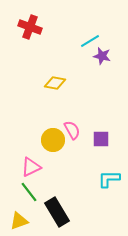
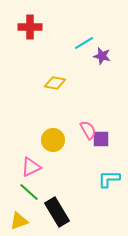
red cross: rotated 20 degrees counterclockwise
cyan line: moved 6 px left, 2 px down
pink semicircle: moved 16 px right
green line: rotated 10 degrees counterclockwise
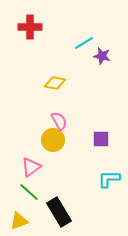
pink semicircle: moved 29 px left, 9 px up
pink triangle: rotated 10 degrees counterclockwise
black rectangle: moved 2 px right
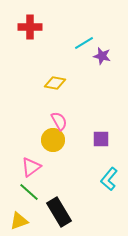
cyan L-shape: rotated 50 degrees counterclockwise
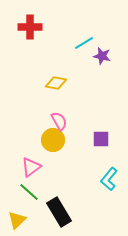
yellow diamond: moved 1 px right
yellow triangle: moved 2 px left, 1 px up; rotated 24 degrees counterclockwise
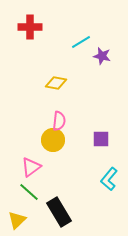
cyan line: moved 3 px left, 1 px up
pink semicircle: rotated 36 degrees clockwise
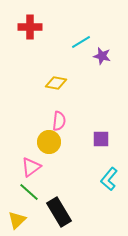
yellow circle: moved 4 px left, 2 px down
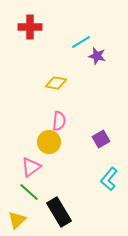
purple star: moved 5 px left
purple square: rotated 30 degrees counterclockwise
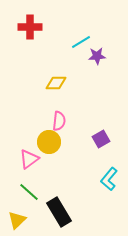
purple star: rotated 18 degrees counterclockwise
yellow diamond: rotated 10 degrees counterclockwise
pink triangle: moved 2 px left, 8 px up
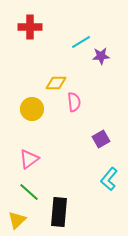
purple star: moved 4 px right
pink semicircle: moved 15 px right, 19 px up; rotated 12 degrees counterclockwise
yellow circle: moved 17 px left, 33 px up
black rectangle: rotated 36 degrees clockwise
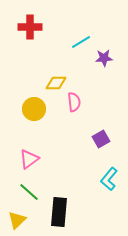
purple star: moved 3 px right, 2 px down
yellow circle: moved 2 px right
